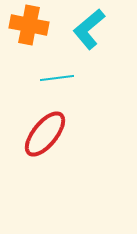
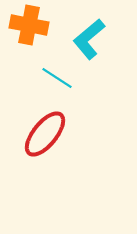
cyan L-shape: moved 10 px down
cyan line: rotated 40 degrees clockwise
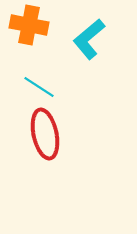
cyan line: moved 18 px left, 9 px down
red ellipse: rotated 51 degrees counterclockwise
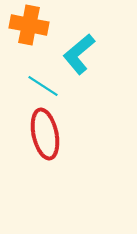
cyan L-shape: moved 10 px left, 15 px down
cyan line: moved 4 px right, 1 px up
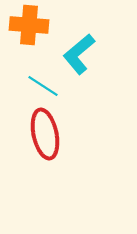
orange cross: rotated 6 degrees counterclockwise
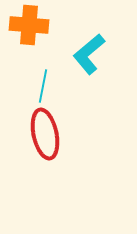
cyan L-shape: moved 10 px right
cyan line: rotated 68 degrees clockwise
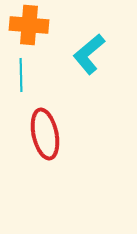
cyan line: moved 22 px left, 11 px up; rotated 12 degrees counterclockwise
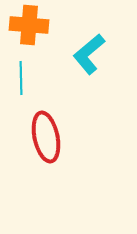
cyan line: moved 3 px down
red ellipse: moved 1 px right, 3 px down
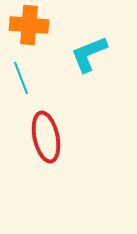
cyan L-shape: rotated 18 degrees clockwise
cyan line: rotated 20 degrees counterclockwise
